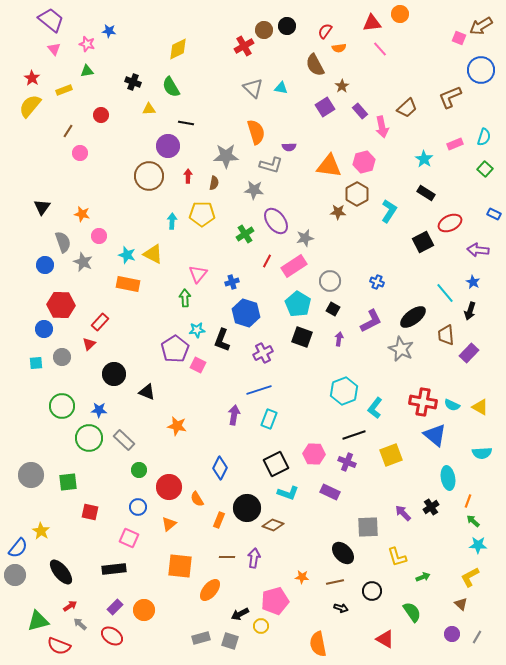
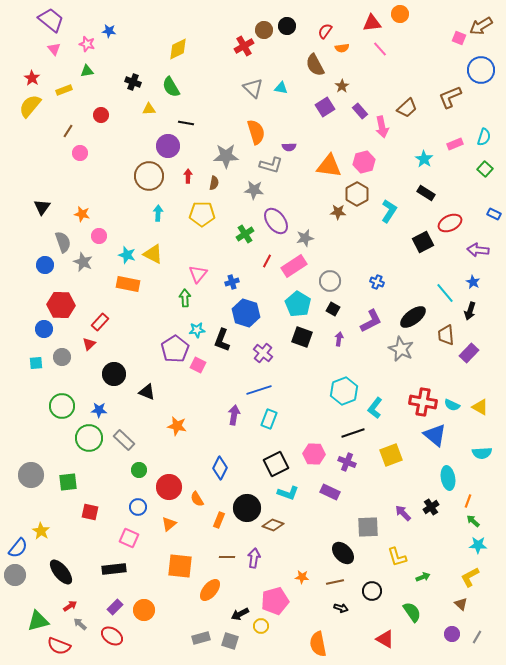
orange semicircle at (339, 48): moved 3 px right
cyan arrow at (172, 221): moved 14 px left, 8 px up
purple cross at (263, 353): rotated 24 degrees counterclockwise
black line at (354, 435): moved 1 px left, 2 px up
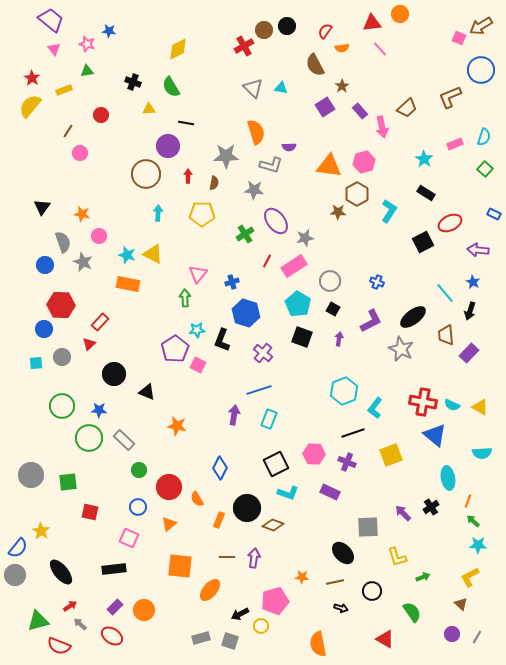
brown circle at (149, 176): moved 3 px left, 2 px up
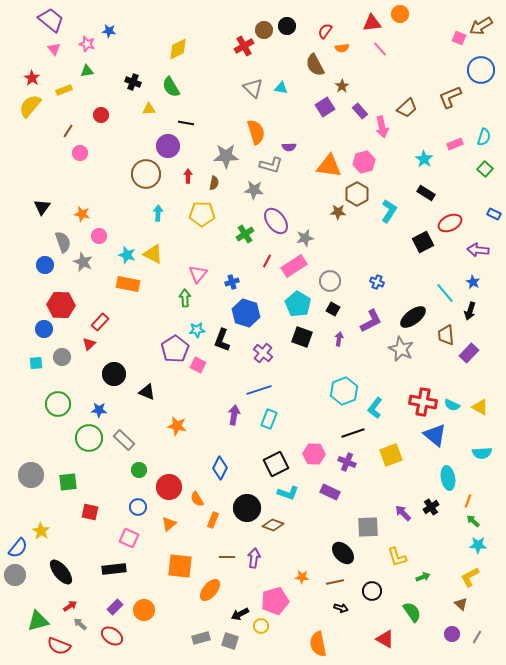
green circle at (62, 406): moved 4 px left, 2 px up
orange rectangle at (219, 520): moved 6 px left
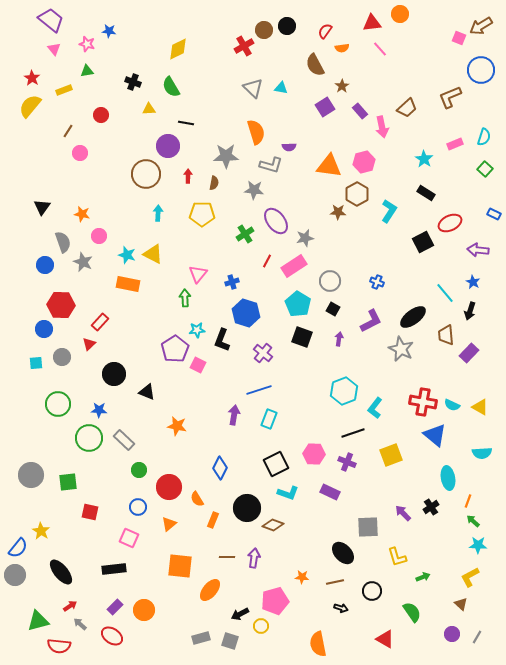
red semicircle at (59, 646): rotated 15 degrees counterclockwise
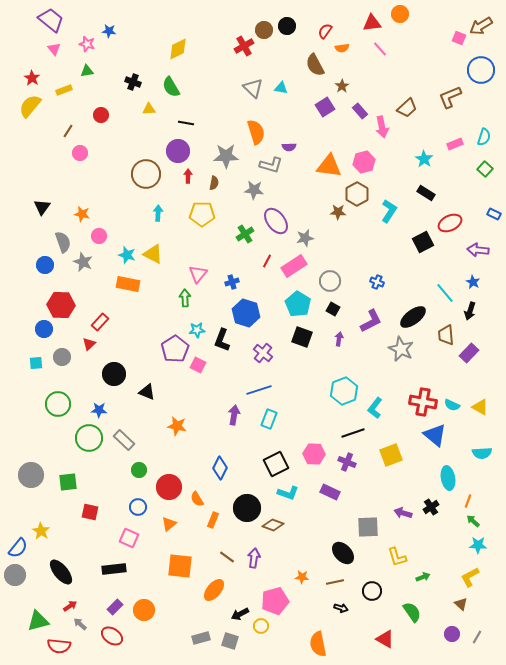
purple circle at (168, 146): moved 10 px right, 5 px down
purple arrow at (403, 513): rotated 30 degrees counterclockwise
brown line at (227, 557): rotated 35 degrees clockwise
orange ellipse at (210, 590): moved 4 px right
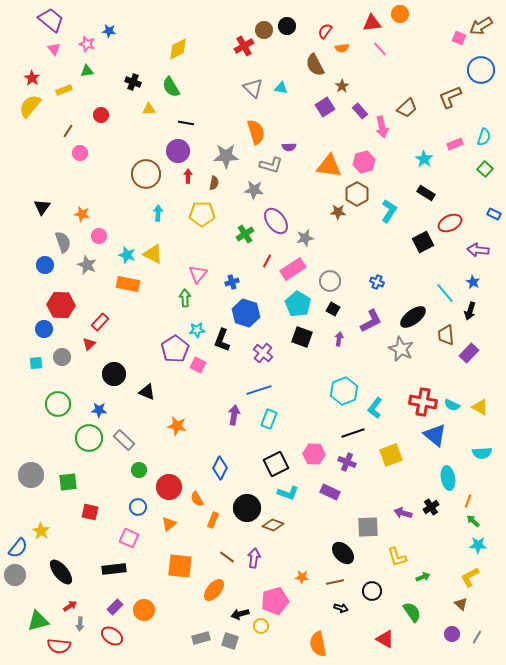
gray star at (83, 262): moved 4 px right, 3 px down
pink rectangle at (294, 266): moved 1 px left, 3 px down
black arrow at (240, 614): rotated 12 degrees clockwise
gray arrow at (80, 624): rotated 128 degrees counterclockwise
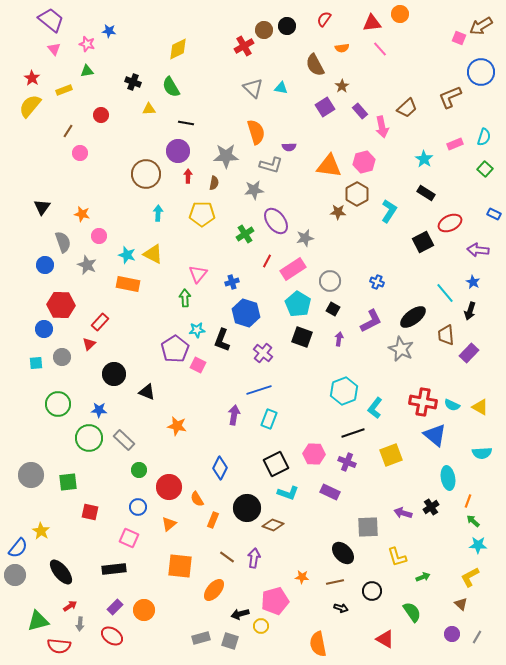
red semicircle at (325, 31): moved 1 px left, 12 px up
blue circle at (481, 70): moved 2 px down
gray star at (254, 190): rotated 12 degrees counterclockwise
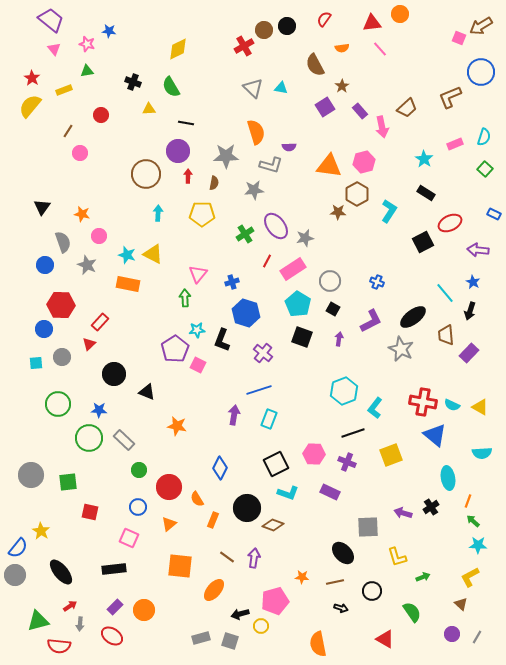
purple ellipse at (276, 221): moved 5 px down
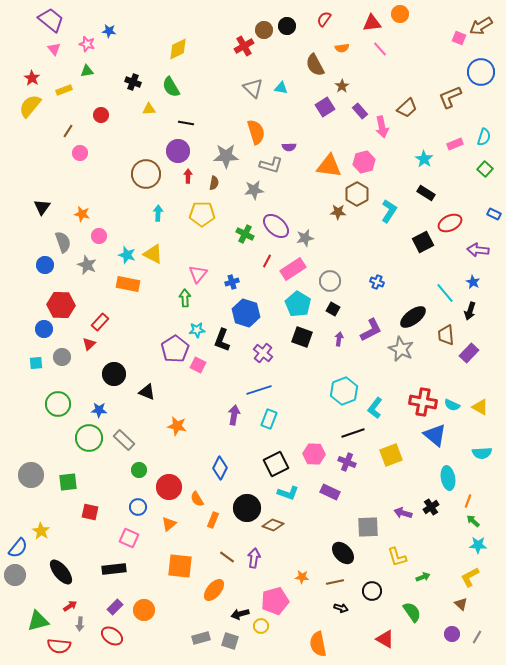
purple ellipse at (276, 226): rotated 12 degrees counterclockwise
green cross at (245, 234): rotated 30 degrees counterclockwise
purple L-shape at (371, 321): moved 9 px down
